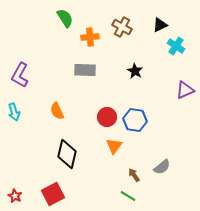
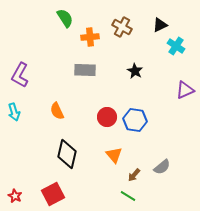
orange triangle: moved 9 px down; rotated 18 degrees counterclockwise
brown arrow: rotated 104 degrees counterclockwise
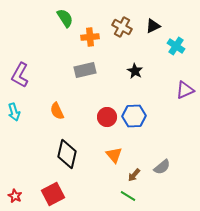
black triangle: moved 7 px left, 1 px down
gray rectangle: rotated 15 degrees counterclockwise
blue hexagon: moved 1 px left, 4 px up; rotated 10 degrees counterclockwise
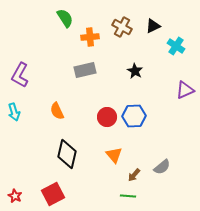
green line: rotated 28 degrees counterclockwise
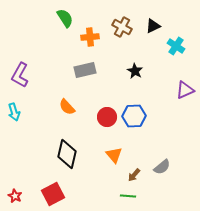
orange semicircle: moved 10 px right, 4 px up; rotated 18 degrees counterclockwise
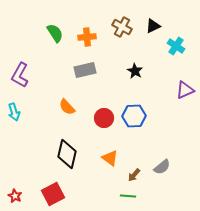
green semicircle: moved 10 px left, 15 px down
orange cross: moved 3 px left
red circle: moved 3 px left, 1 px down
orange triangle: moved 4 px left, 3 px down; rotated 12 degrees counterclockwise
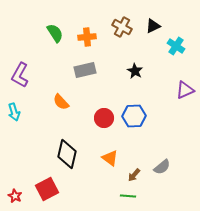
orange semicircle: moved 6 px left, 5 px up
red square: moved 6 px left, 5 px up
